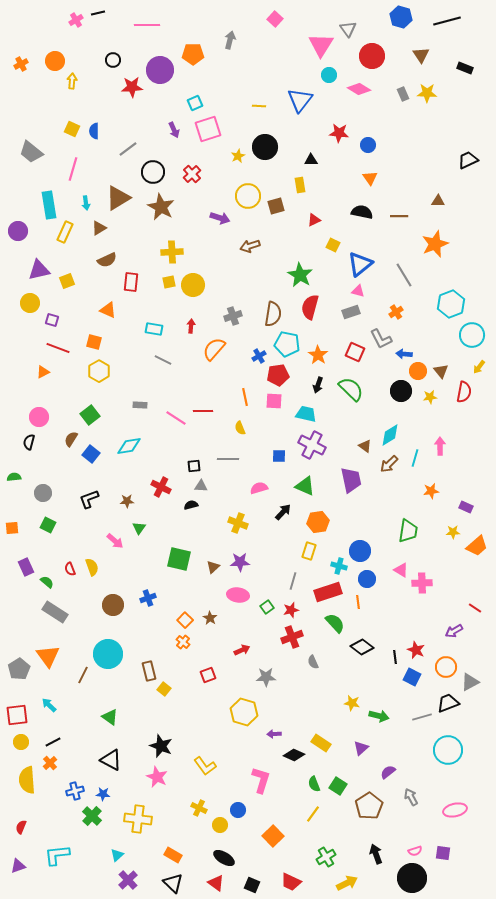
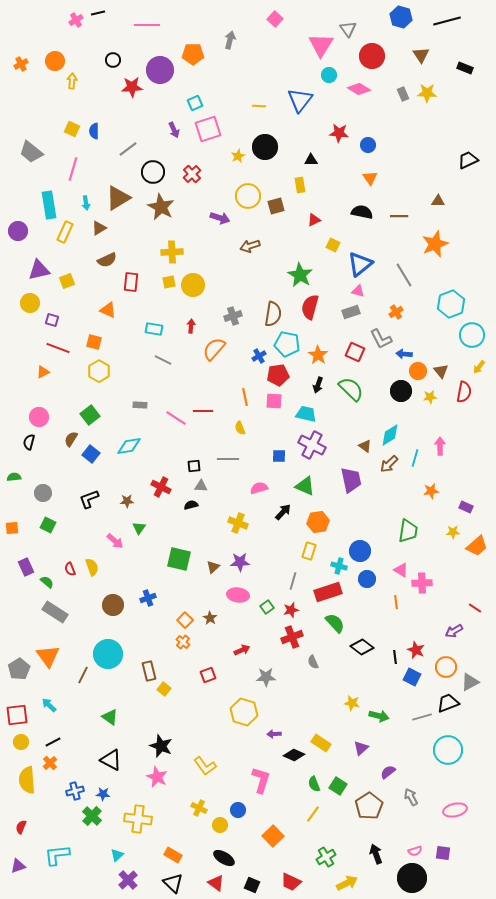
orange line at (358, 602): moved 38 px right
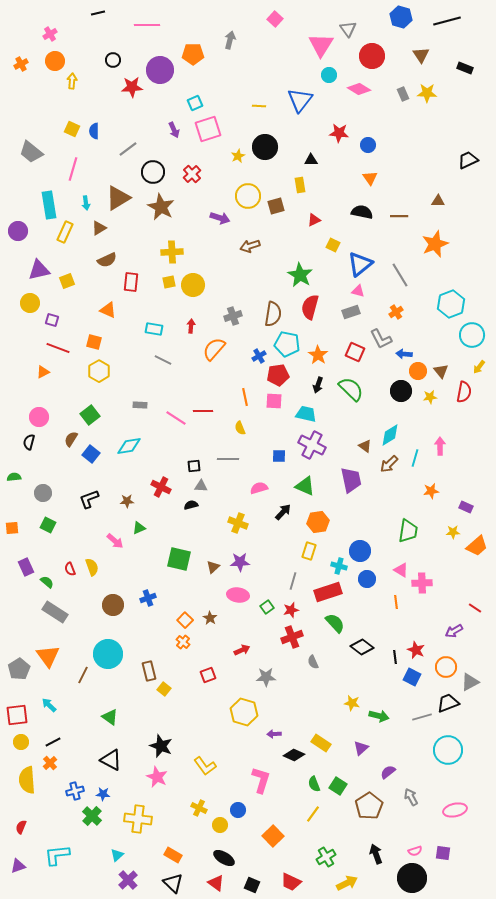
pink cross at (76, 20): moved 26 px left, 14 px down
gray line at (404, 275): moved 4 px left
green triangle at (139, 528): rotated 32 degrees clockwise
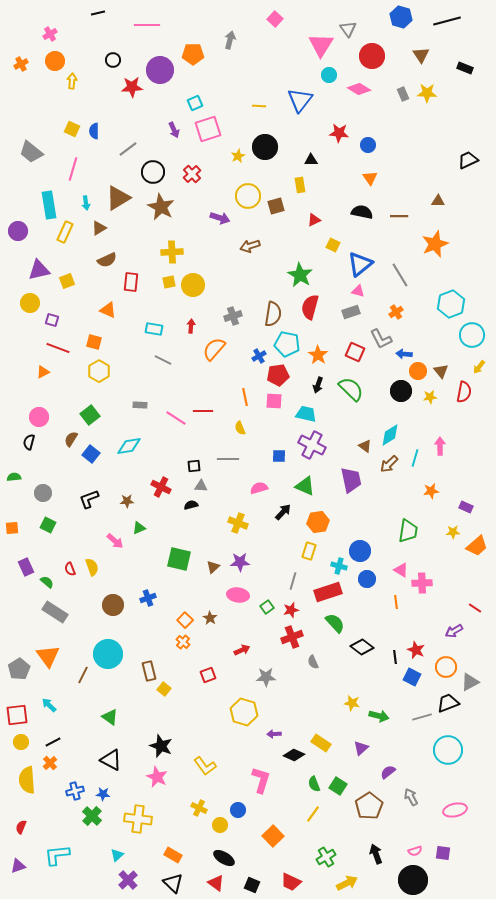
black circle at (412, 878): moved 1 px right, 2 px down
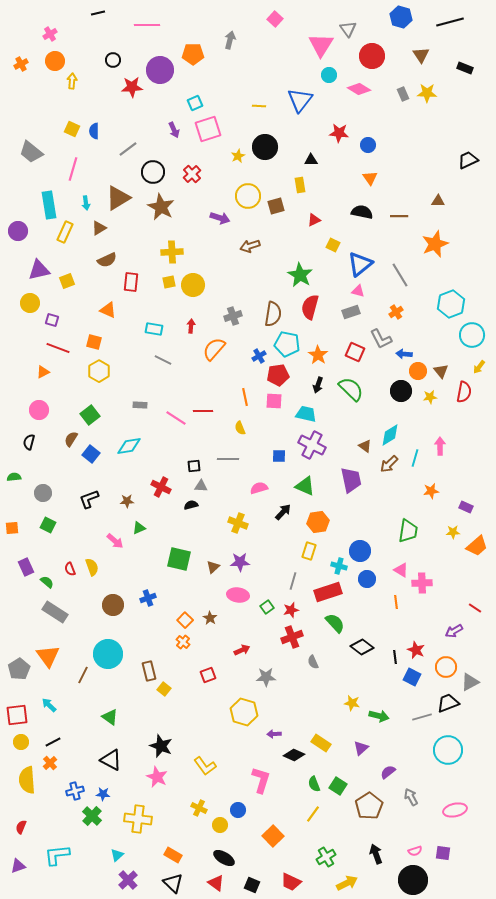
black line at (447, 21): moved 3 px right, 1 px down
pink circle at (39, 417): moved 7 px up
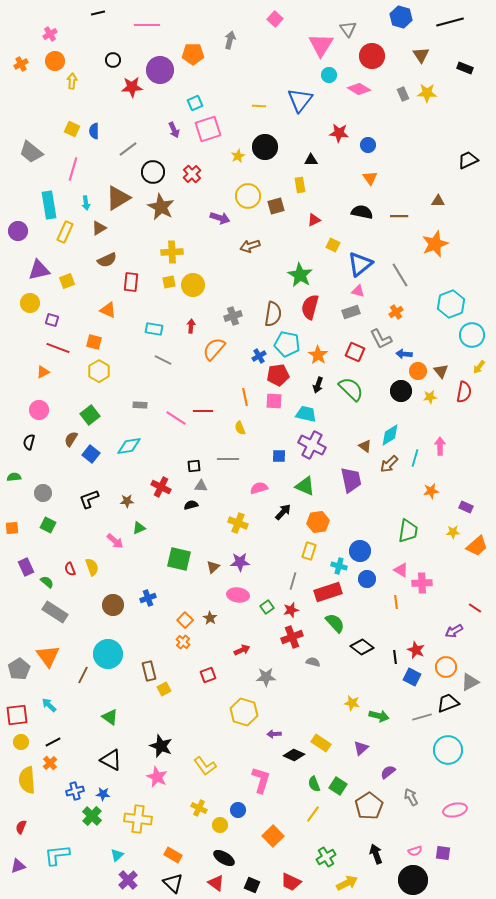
gray semicircle at (313, 662): rotated 128 degrees clockwise
yellow square at (164, 689): rotated 24 degrees clockwise
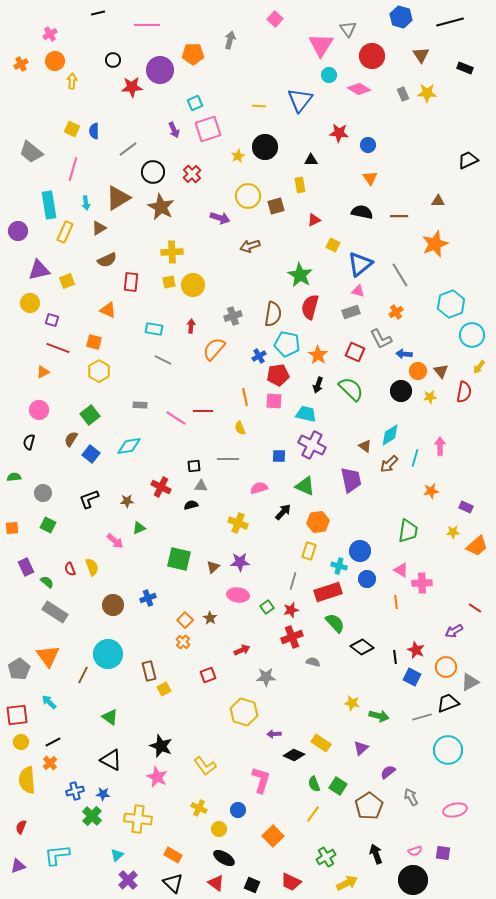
cyan arrow at (49, 705): moved 3 px up
yellow circle at (220, 825): moved 1 px left, 4 px down
